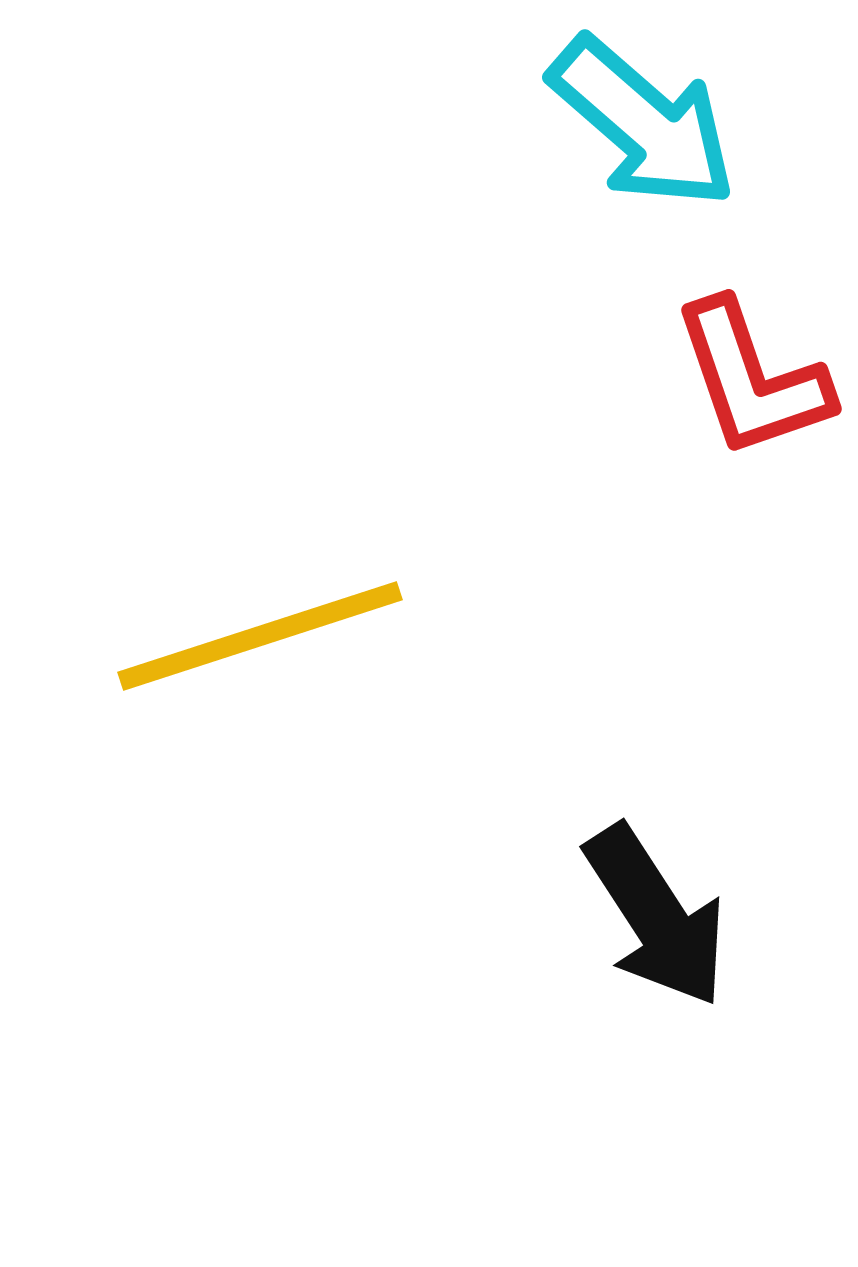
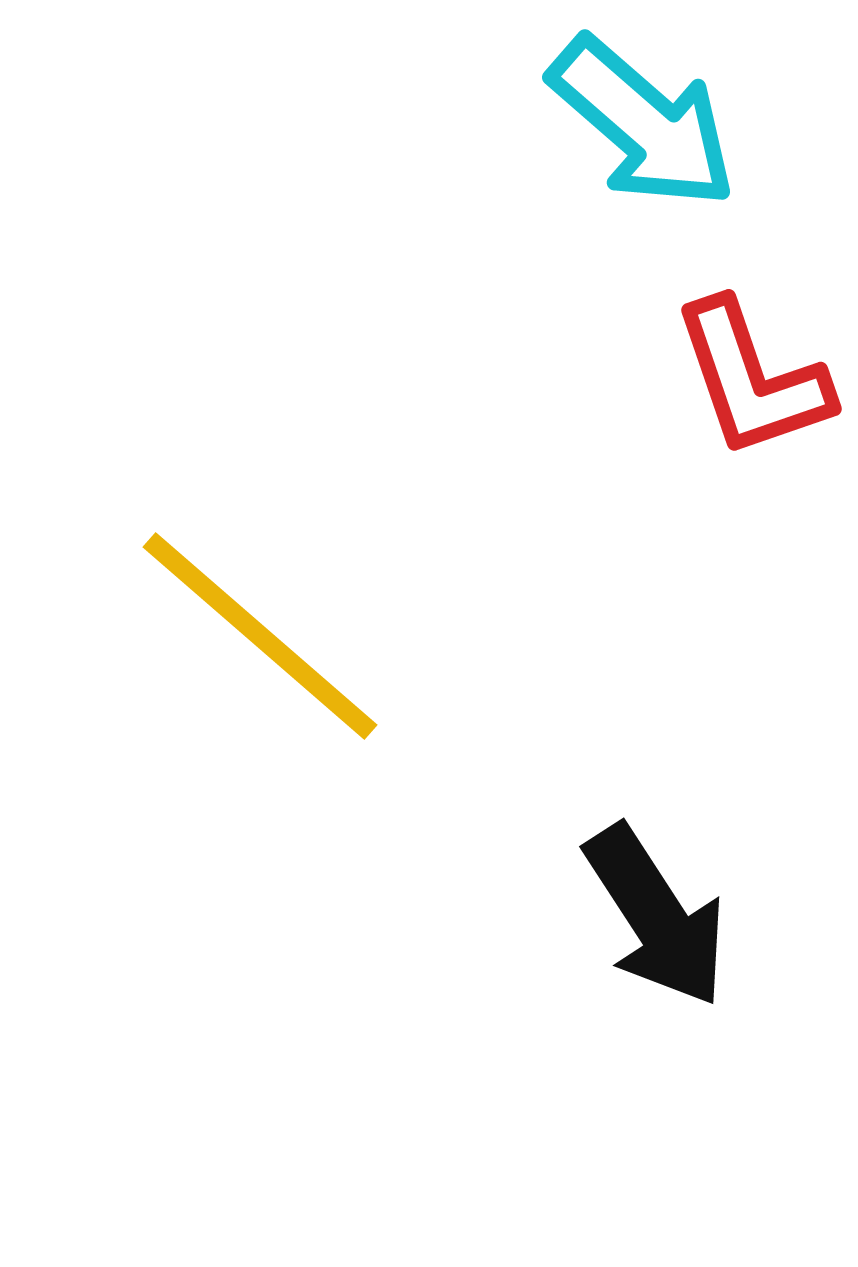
yellow line: rotated 59 degrees clockwise
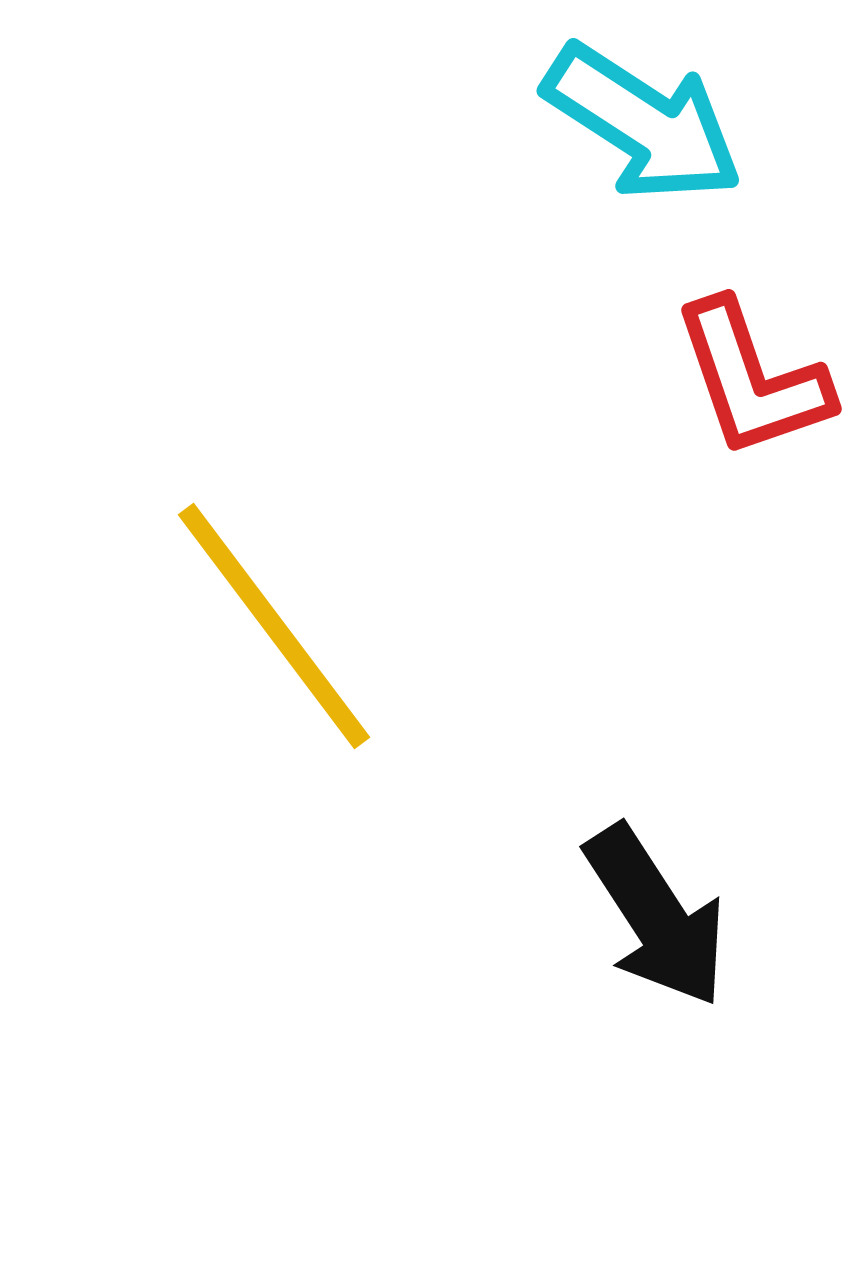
cyan arrow: rotated 8 degrees counterclockwise
yellow line: moved 14 px right, 10 px up; rotated 12 degrees clockwise
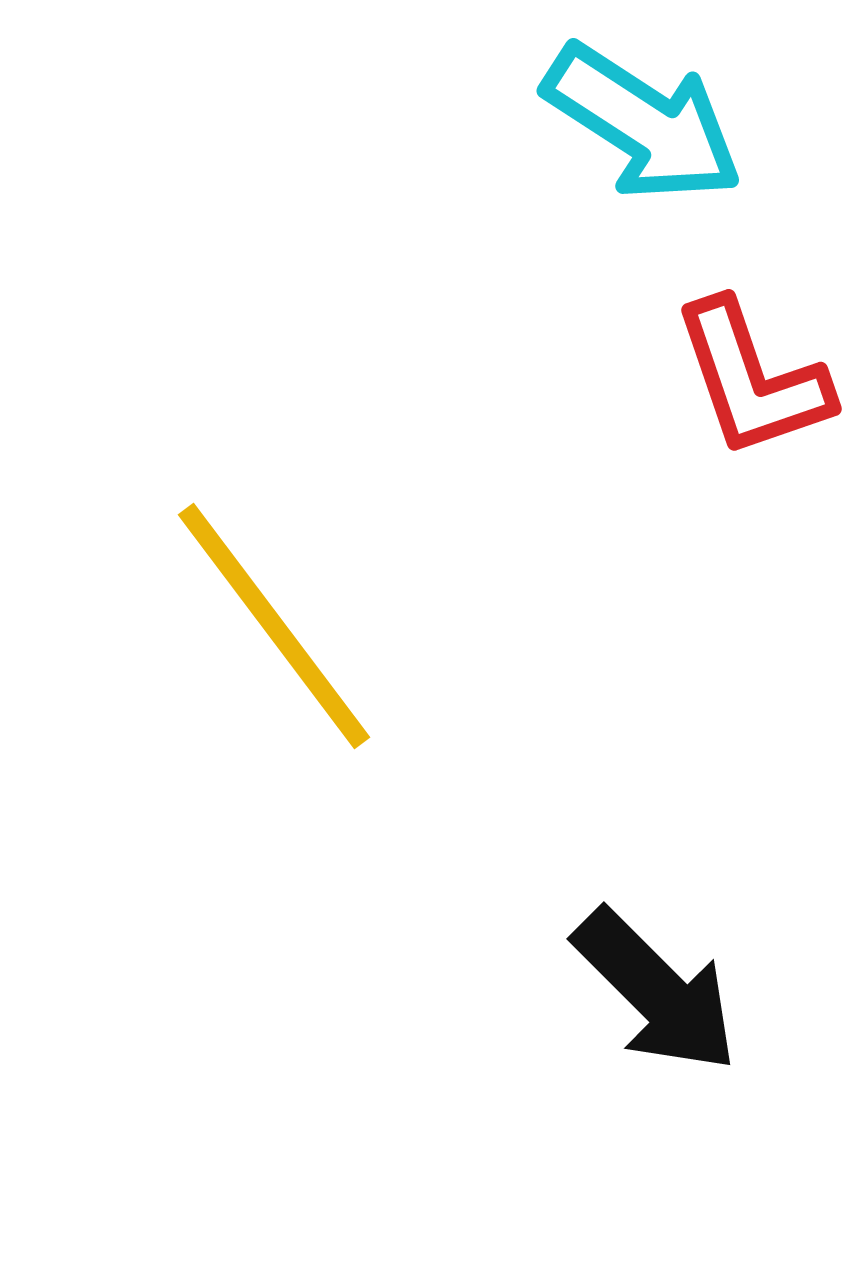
black arrow: moved 75 px down; rotated 12 degrees counterclockwise
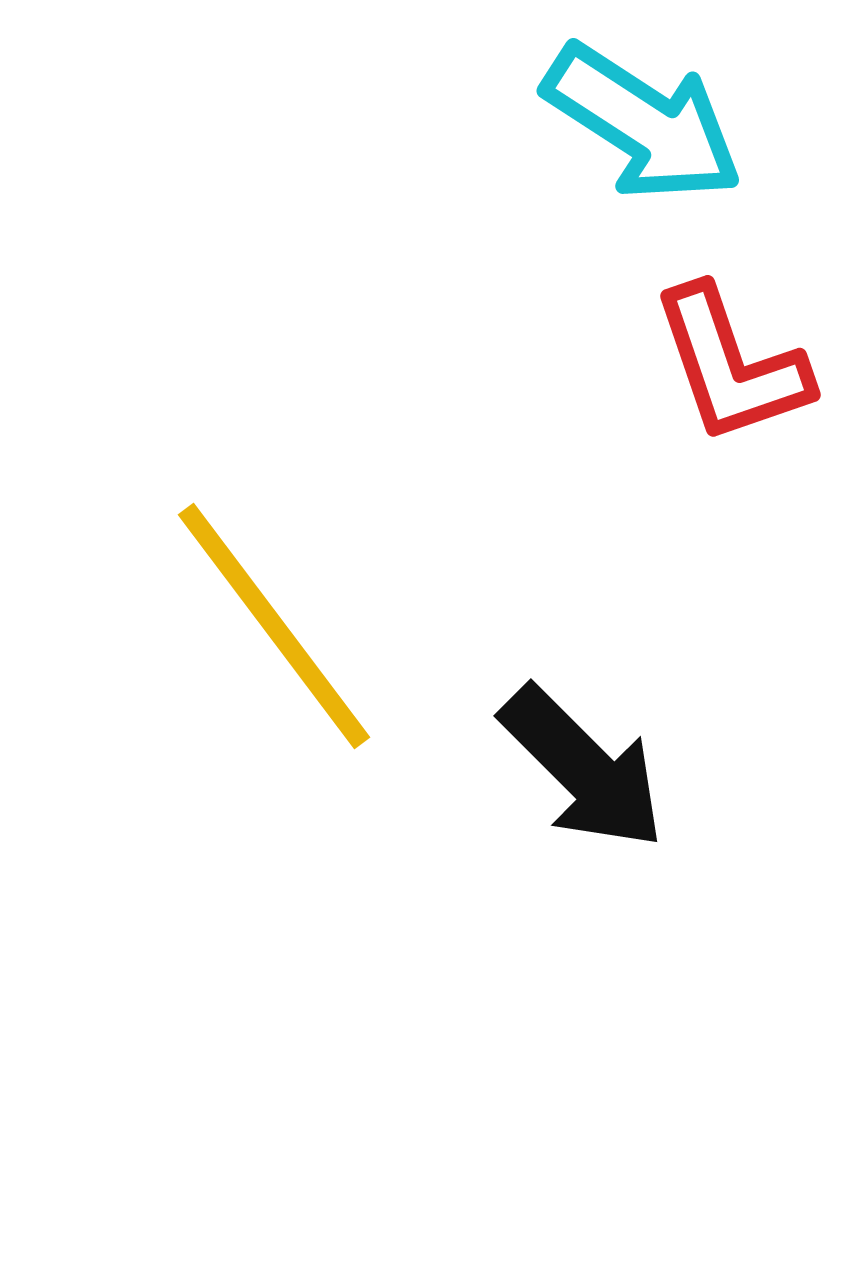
red L-shape: moved 21 px left, 14 px up
black arrow: moved 73 px left, 223 px up
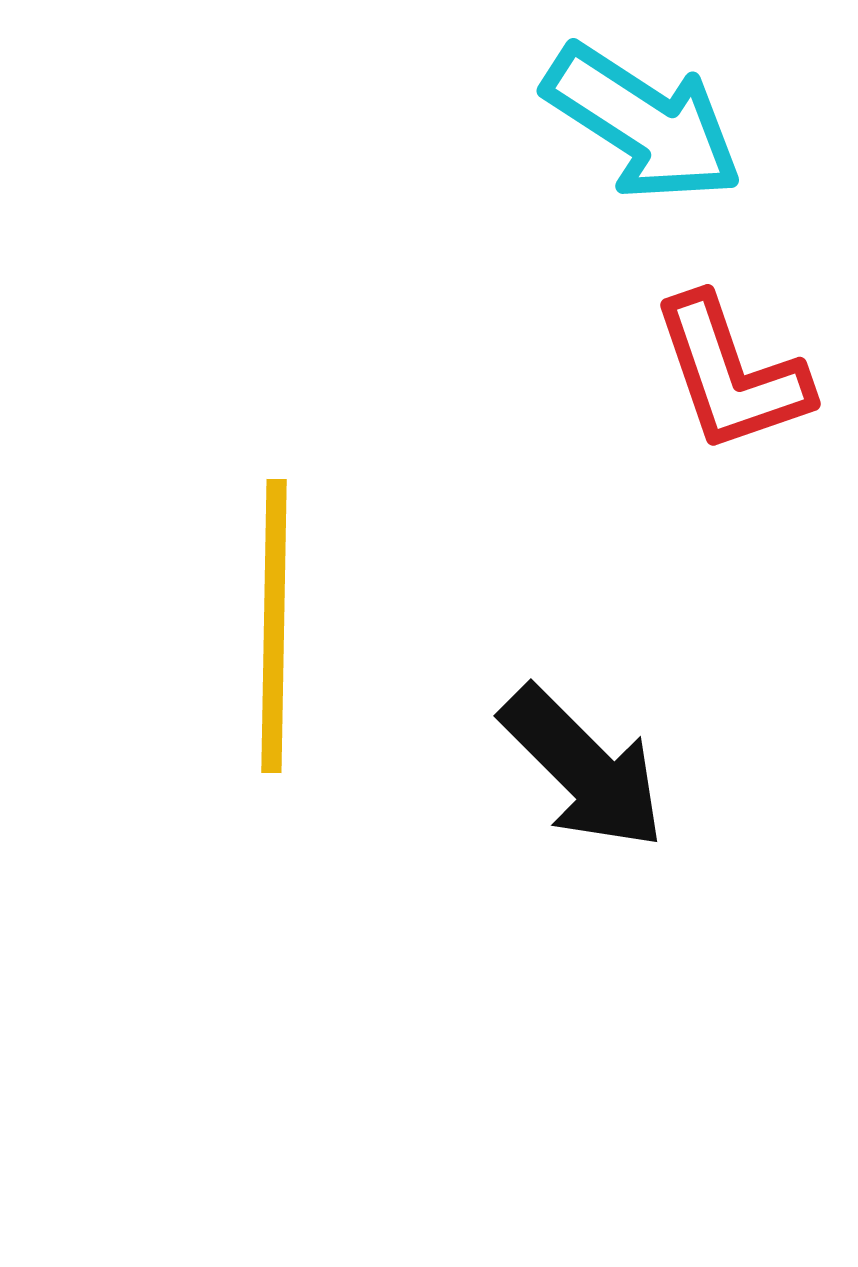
red L-shape: moved 9 px down
yellow line: rotated 38 degrees clockwise
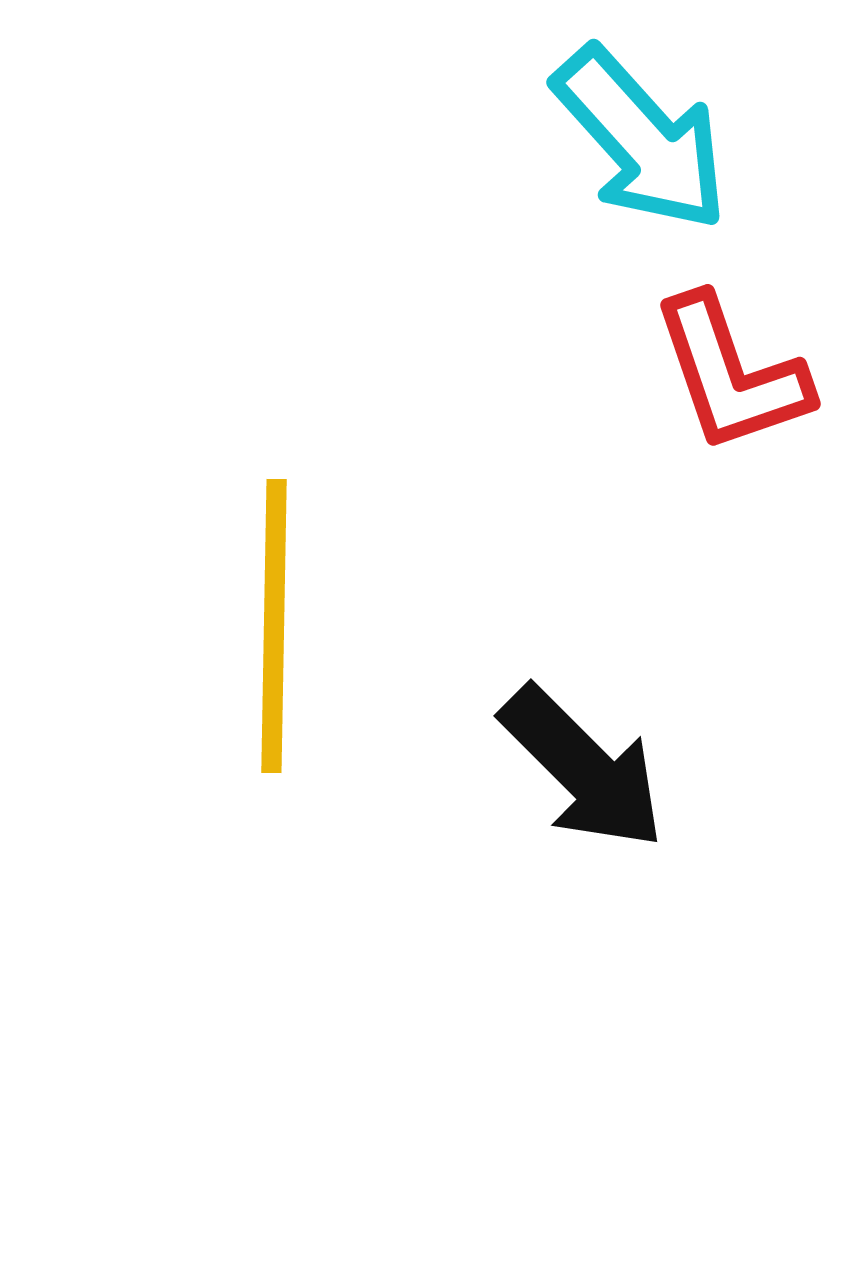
cyan arrow: moved 2 px left, 16 px down; rotated 15 degrees clockwise
